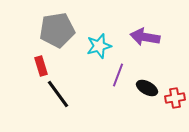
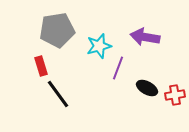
purple line: moved 7 px up
red cross: moved 3 px up
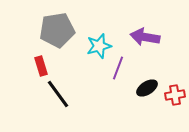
black ellipse: rotated 60 degrees counterclockwise
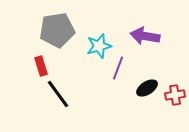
purple arrow: moved 1 px up
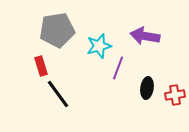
black ellipse: rotated 50 degrees counterclockwise
